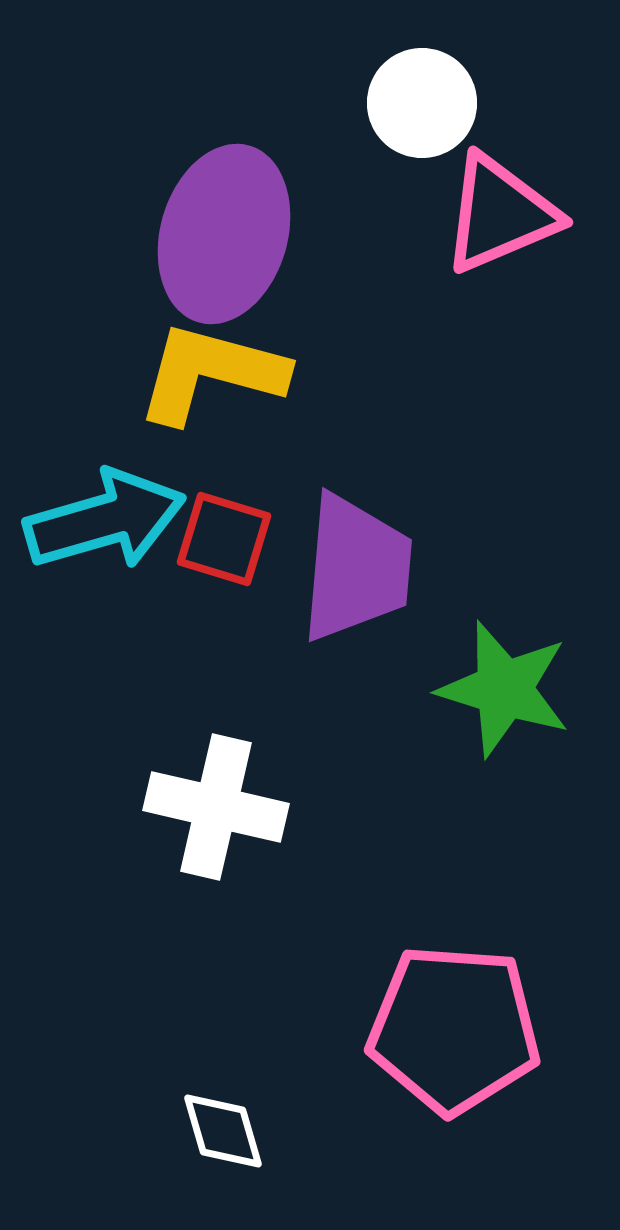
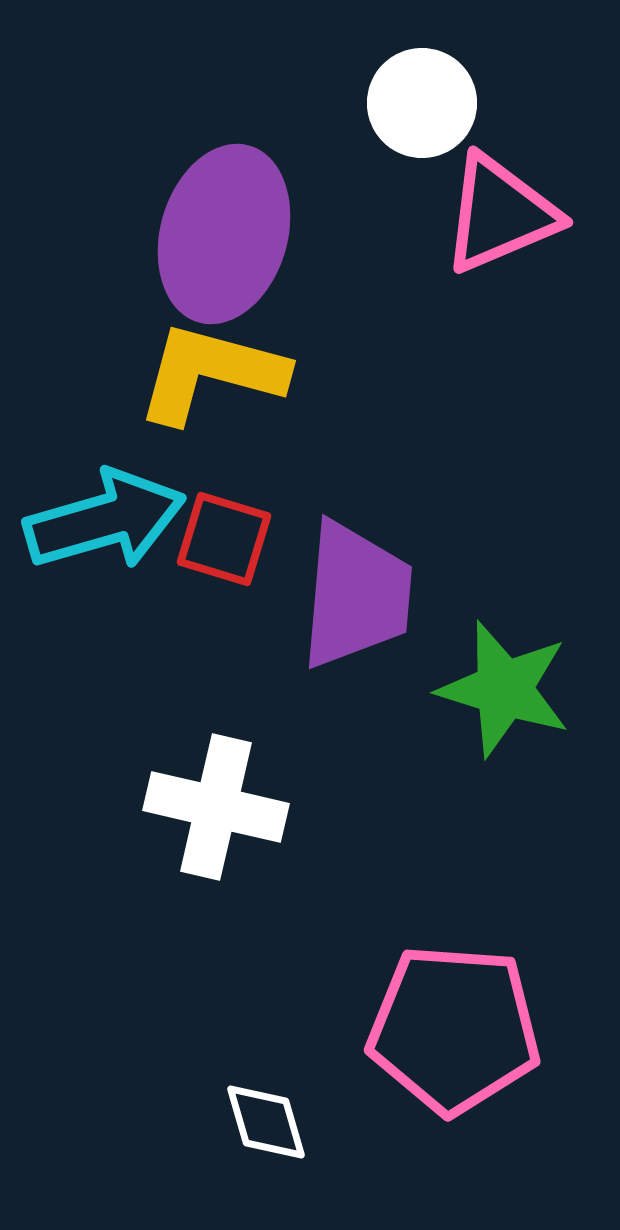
purple trapezoid: moved 27 px down
white diamond: moved 43 px right, 9 px up
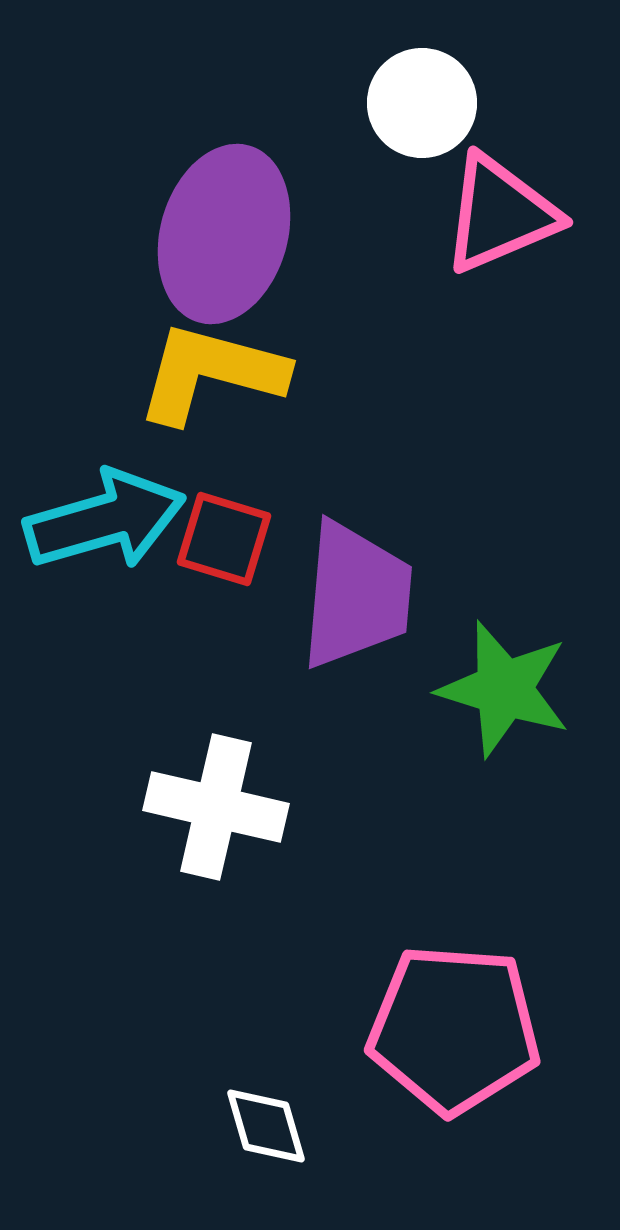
white diamond: moved 4 px down
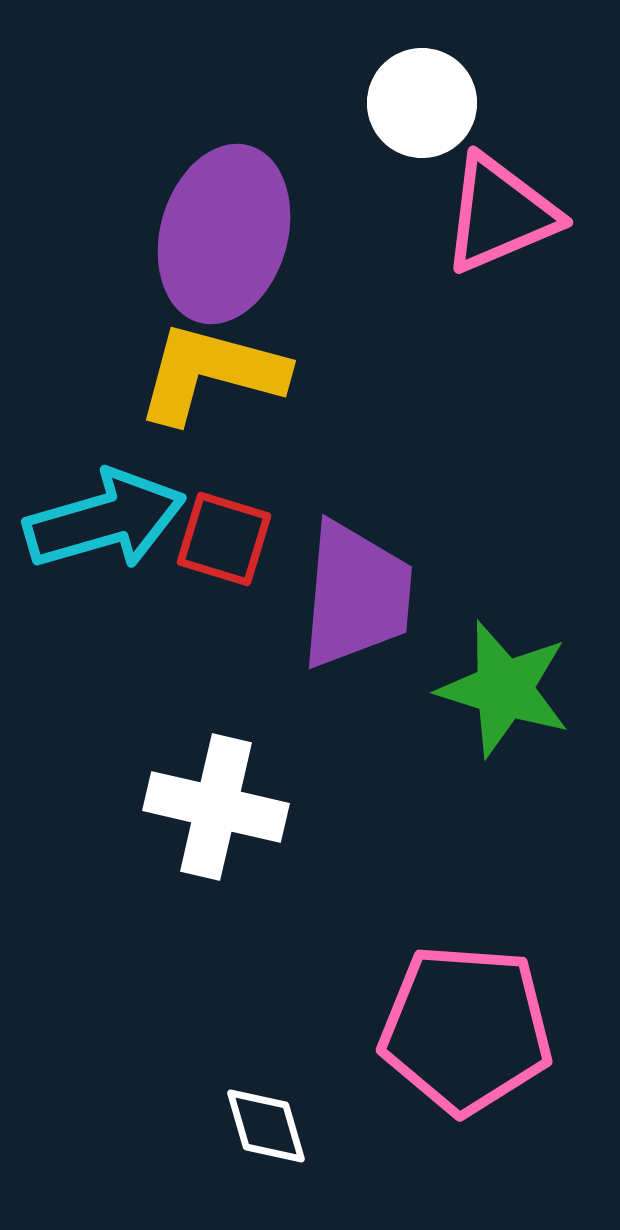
pink pentagon: moved 12 px right
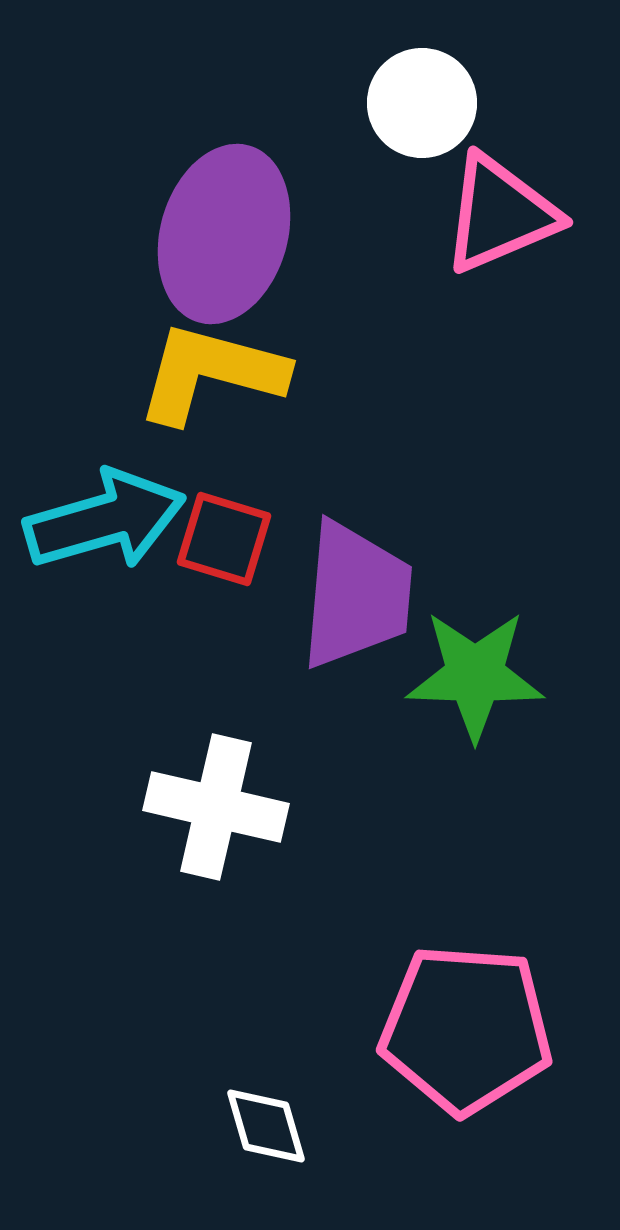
green star: moved 29 px left, 14 px up; rotated 15 degrees counterclockwise
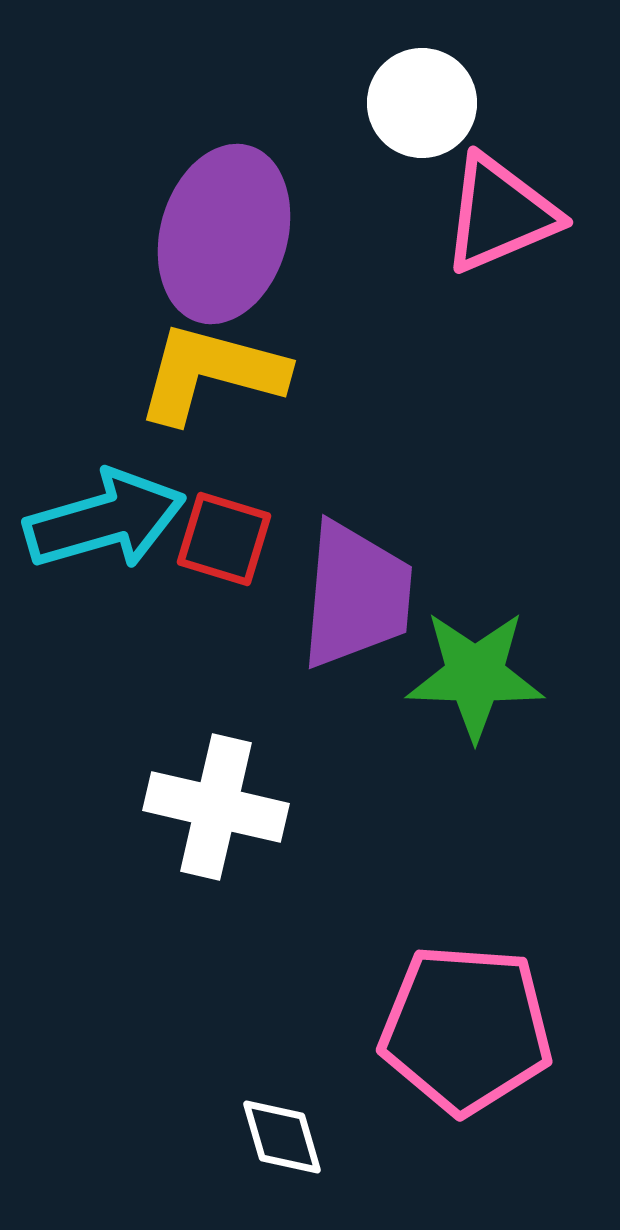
white diamond: moved 16 px right, 11 px down
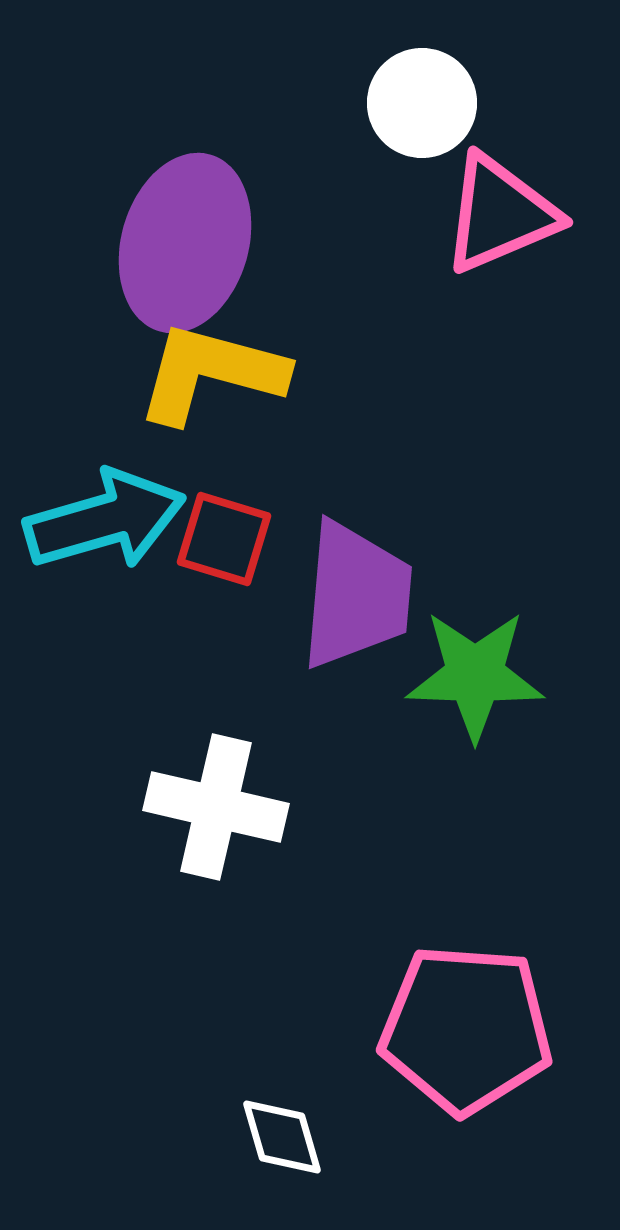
purple ellipse: moved 39 px left, 9 px down
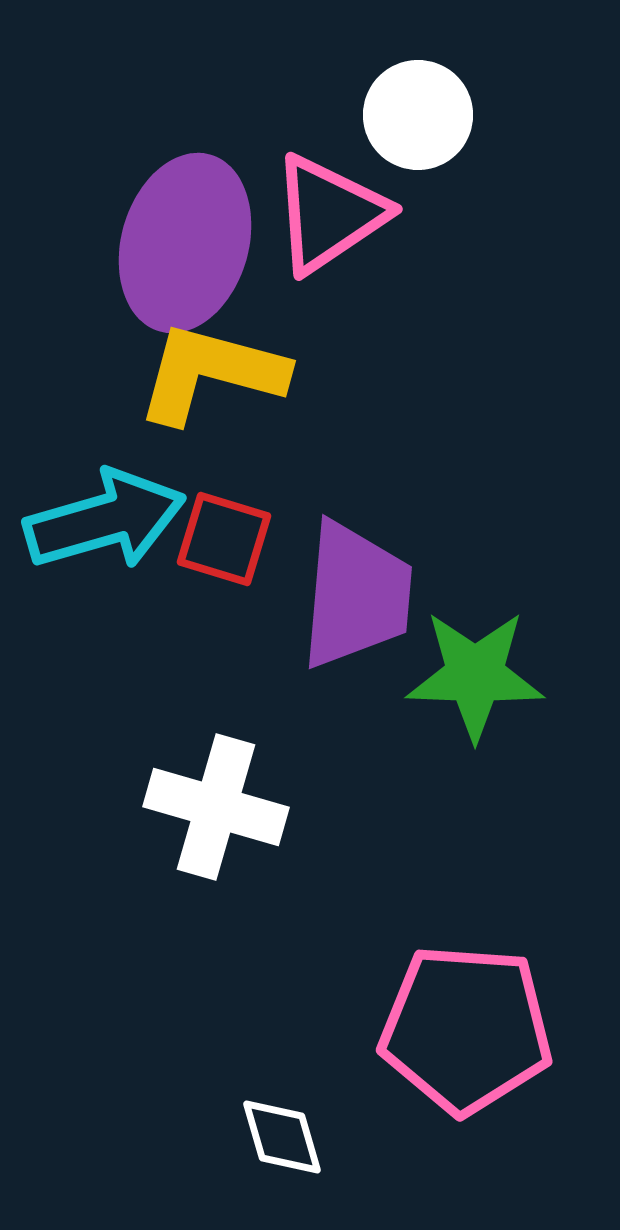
white circle: moved 4 px left, 12 px down
pink triangle: moved 171 px left; rotated 11 degrees counterclockwise
white cross: rotated 3 degrees clockwise
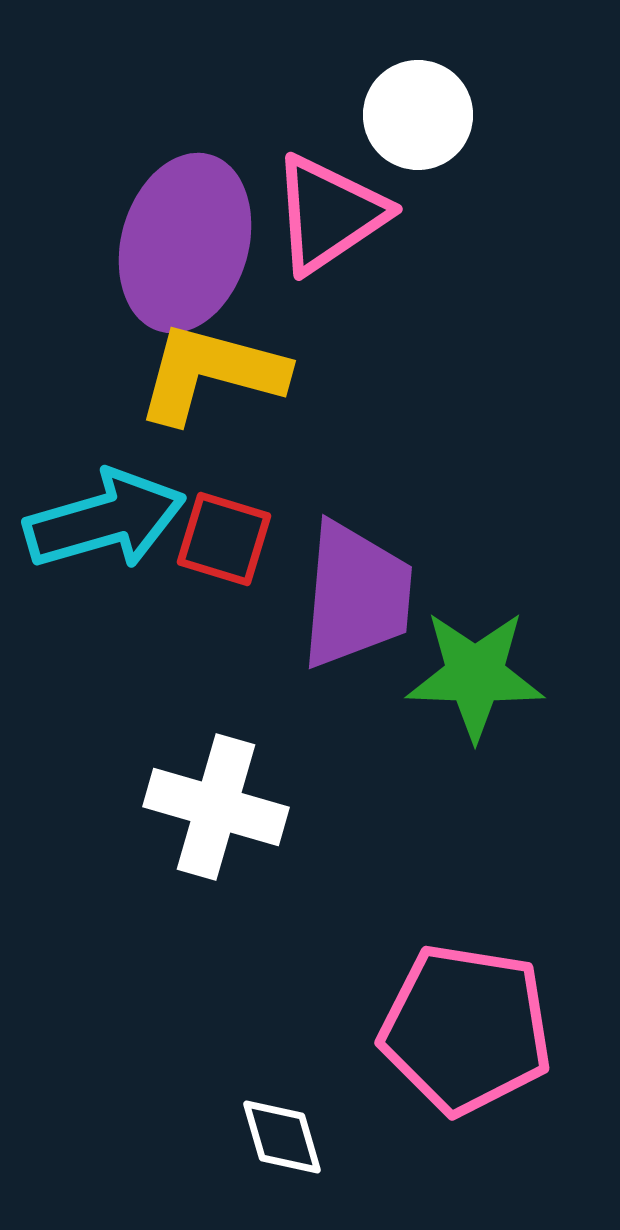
pink pentagon: rotated 5 degrees clockwise
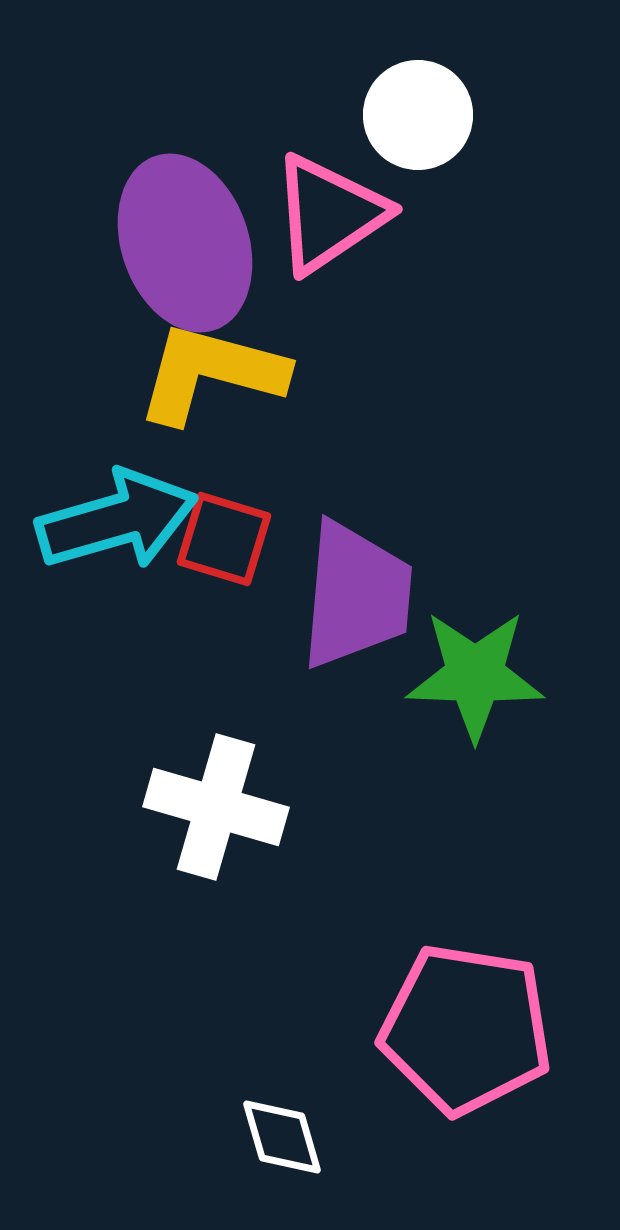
purple ellipse: rotated 35 degrees counterclockwise
cyan arrow: moved 12 px right
